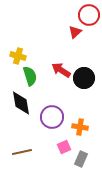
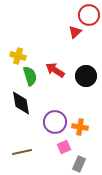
red arrow: moved 6 px left
black circle: moved 2 px right, 2 px up
purple circle: moved 3 px right, 5 px down
gray rectangle: moved 2 px left, 5 px down
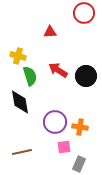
red circle: moved 5 px left, 2 px up
red triangle: moved 25 px left; rotated 40 degrees clockwise
red arrow: moved 3 px right
black diamond: moved 1 px left, 1 px up
pink square: rotated 16 degrees clockwise
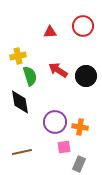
red circle: moved 1 px left, 13 px down
yellow cross: rotated 28 degrees counterclockwise
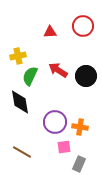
green semicircle: rotated 138 degrees counterclockwise
brown line: rotated 42 degrees clockwise
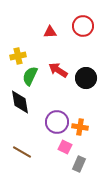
black circle: moved 2 px down
purple circle: moved 2 px right
pink square: moved 1 px right; rotated 32 degrees clockwise
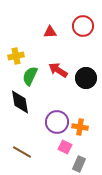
yellow cross: moved 2 px left
